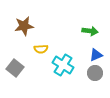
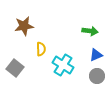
yellow semicircle: rotated 88 degrees counterclockwise
gray circle: moved 2 px right, 3 px down
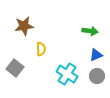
cyan cross: moved 4 px right, 9 px down
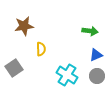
gray square: moved 1 px left; rotated 18 degrees clockwise
cyan cross: moved 1 px down
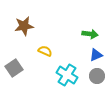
green arrow: moved 3 px down
yellow semicircle: moved 4 px right, 2 px down; rotated 64 degrees counterclockwise
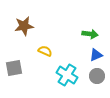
gray square: rotated 24 degrees clockwise
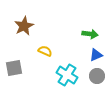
brown star: rotated 18 degrees counterclockwise
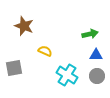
brown star: rotated 24 degrees counterclockwise
green arrow: rotated 21 degrees counterclockwise
blue triangle: rotated 24 degrees clockwise
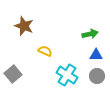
gray square: moved 1 px left, 6 px down; rotated 30 degrees counterclockwise
